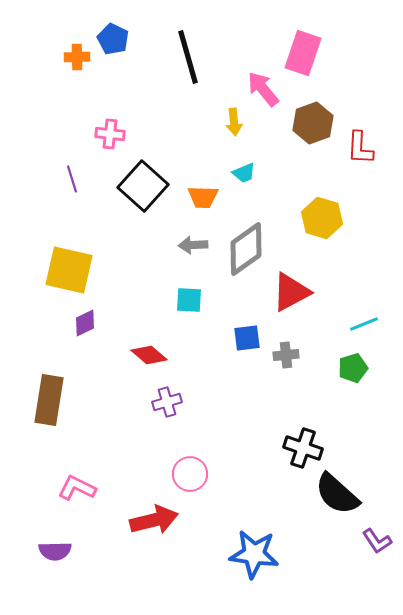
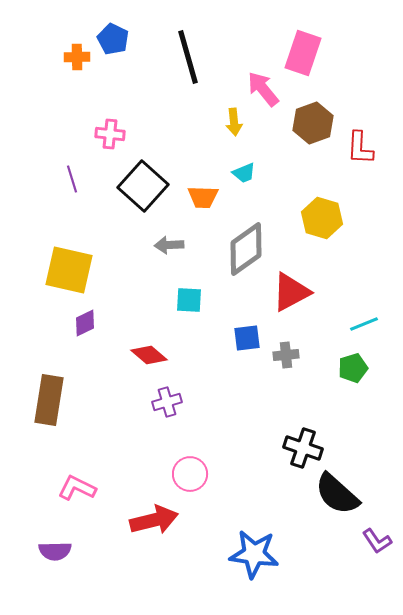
gray arrow: moved 24 px left
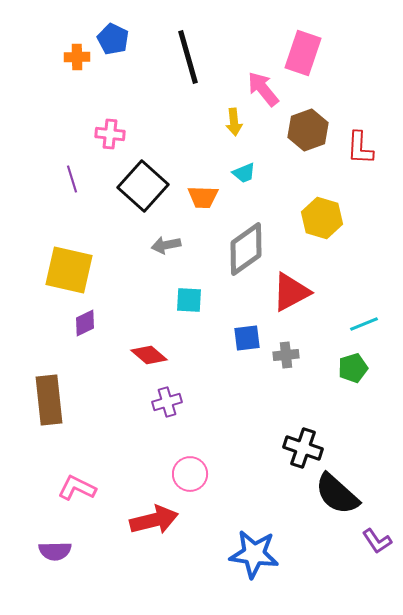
brown hexagon: moved 5 px left, 7 px down
gray arrow: moved 3 px left; rotated 8 degrees counterclockwise
brown rectangle: rotated 15 degrees counterclockwise
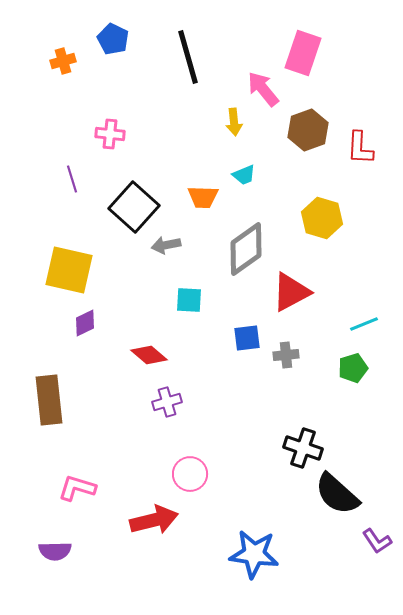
orange cross: moved 14 px left, 4 px down; rotated 15 degrees counterclockwise
cyan trapezoid: moved 2 px down
black square: moved 9 px left, 21 px down
pink L-shape: rotated 9 degrees counterclockwise
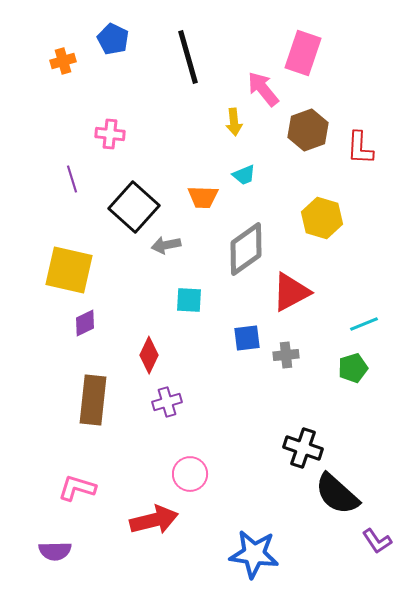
red diamond: rotated 75 degrees clockwise
brown rectangle: moved 44 px right; rotated 12 degrees clockwise
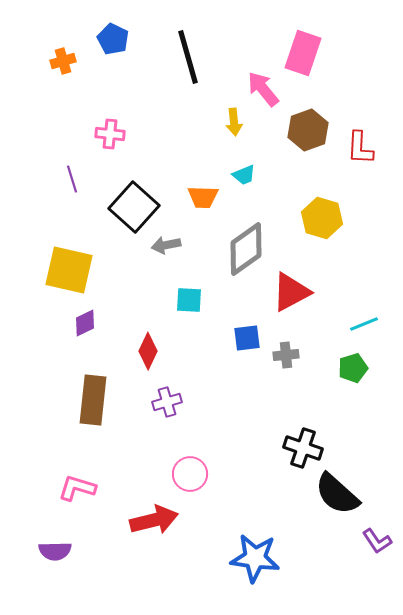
red diamond: moved 1 px left, 4 px up
blue star: moved 1 px right, 4 px down
